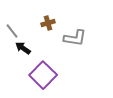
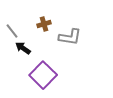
brown cross: moved 4 px left, 1 px down
gray L-shape: moved 5 px left, 1 px up
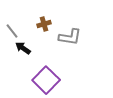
purple square: moved 3 px right, 5 px down
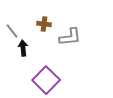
brown cross: rotated 24 degrees clockwise
gray L-shape: rotated 15 degrees counterclockwise
black arrow: rotated 49 degrees clockwise
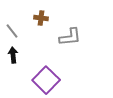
brown cross: moved 3 px left, 6 px up
black arrow: moved 10 px left, 7 px down
